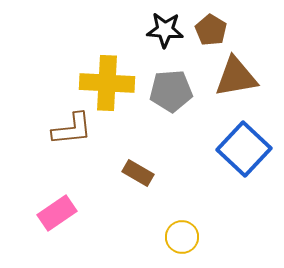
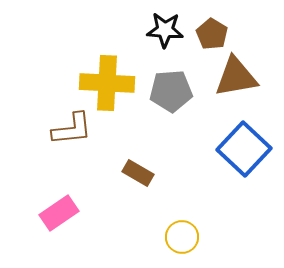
brown pentagon: moved 1 px right, 4 px down
pink rectangle: moved 2 px right
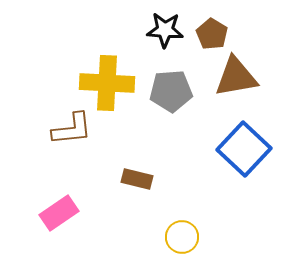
brown rectangle: moved 1 px left, 6 px down; rotated 16 degrees counterclockwise
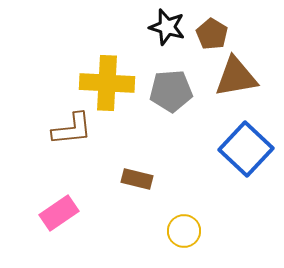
black star: moved 2 px right, 3 px up; rotated 12 degrees clockwise
blue square: moved 2 px right
yellow circle: moved 2 px right, 6 px up
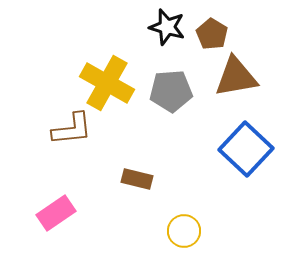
yellow cross: rotated 26 degrees clockwise
pink rectangle: moved 3 px left
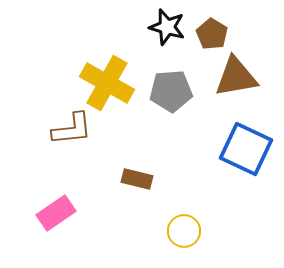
blue square: rotated 18 degrees counterclockwise
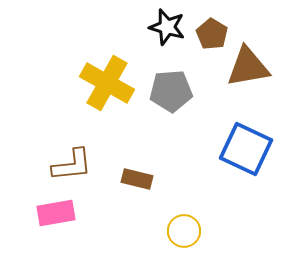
brown triangle: moved 12 px right, 10 px up
brown L-shape: moved 36 px down
pink rectangle: rotated 24 degrees clockwise
